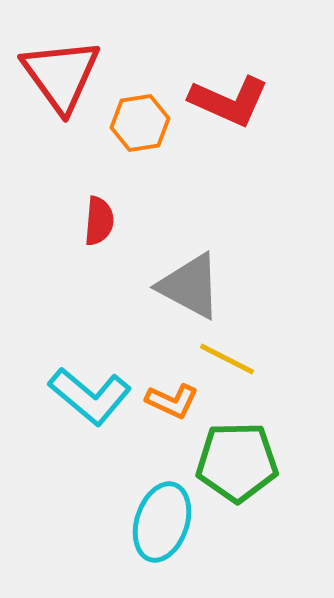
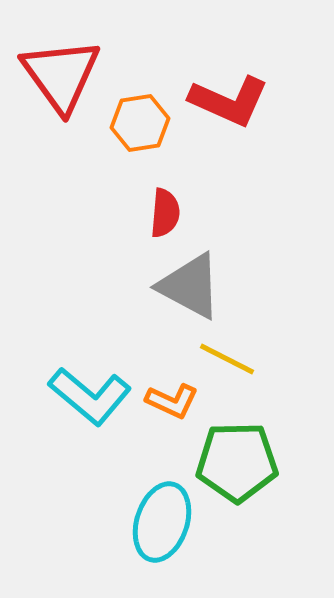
red semicircle: moved 66 px right, 8 px up
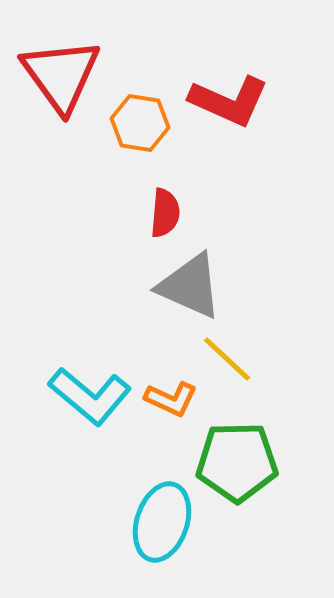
orange hexagon: rotated 18 degrees clockwise
gray triangle: rotated 4 degrees counterclockwise
yellow line: rotated 16 degrees clockwise
orange L-shape: moved 1 px left, 2 px up
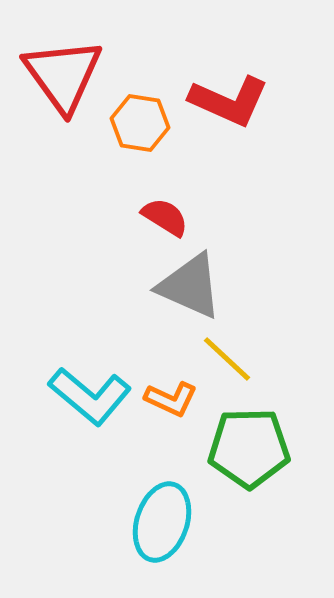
red triangle: moved 2 px right
red semicircle: moved 4 px down; rotated 63 degrees counterclockwise
green pentagon: moved 12 px right, 14 px up
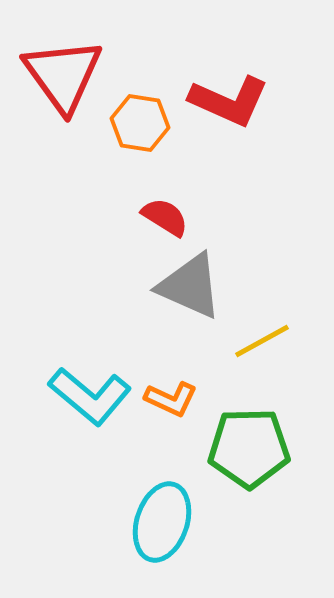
yellow line: moved 35 px right, 18 px up; rotated 72 degrees counterclockwise
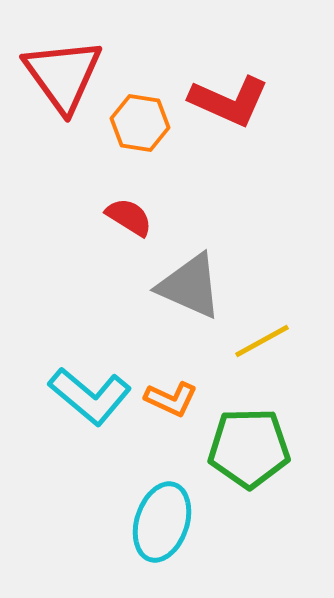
red semicircle: moved 36 px left
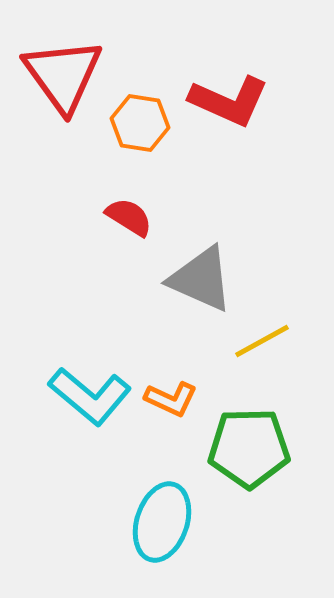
gray triangle: moved 11 px right, 7 px up
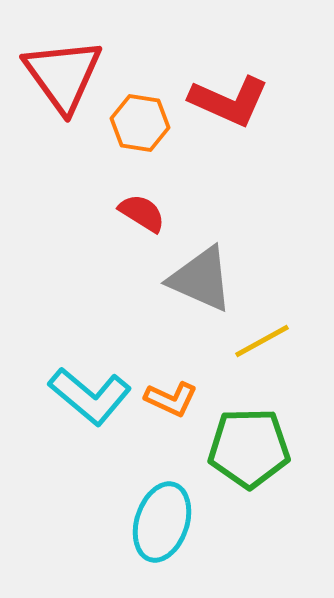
red semicircle: moved 13 px right, 4 px up
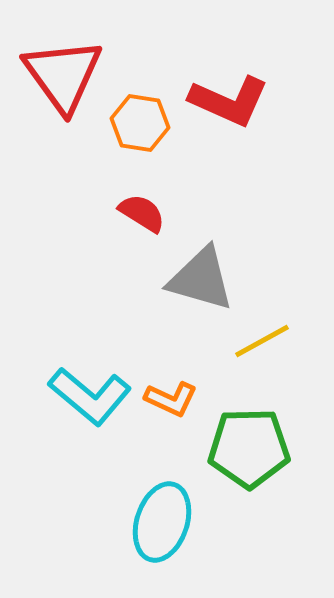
gray triangle: rotated 8 degrees counterclockwise
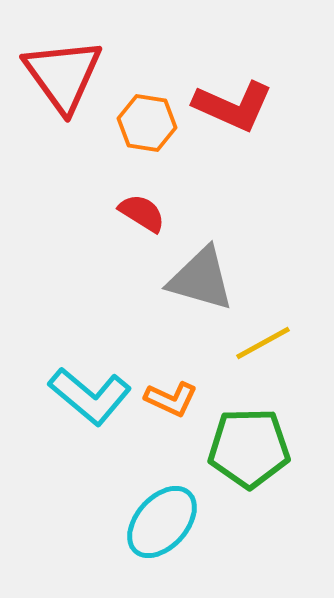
red L-shape: moved 4 px right, 5 px down
orange hexagon: moved 7 px right
yellow line: moved 1 px right, 2 px down
cyan ellipse: rotated 24 degrees clockwise
